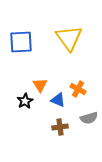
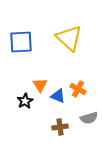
yellow triangle: rotated 12 degrees counterclockwise
blue triangle: moved 4 px up
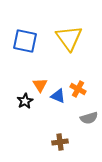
yellow triangle: rotated 12 degrees clockwise
blue square: moved 4 px right, 1 px up; rotated 15 degrees clockwise
brown cross: moved 15 px down
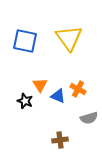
black star: rotated 21 degrees counterclockwise
brown cross: moved 2 px up
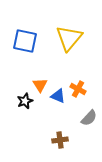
yellow triangle: rotated 16 degrees clockwise
black star: rotated 28 degrees clockwise
gray semicircle: rotated 30 degrees counterclockwise
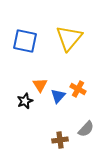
blue triangle: rotated 49 degrees clockwise
gray semicircle: moved 3 px left, 11 px down
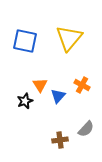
orange cross: moved 4 px right, 4 px up
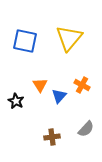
blue triangle: moved 1 px right
black star: moved 9 px left; rotated 21 degrees counterclockwise
brown cross: moved 8 px left, 3 px up
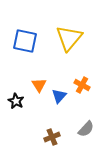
orange triangle: moved 1 px left
brown cross: rotated 14 degrees counterclockwise
